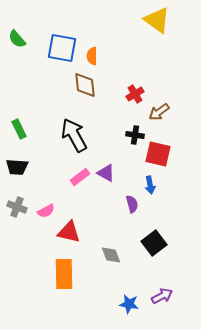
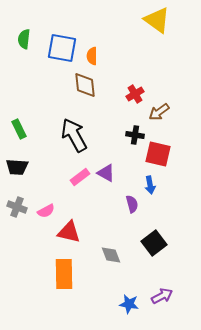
green semicircle: moved 7 px right; rotated 48 degrees clockwise
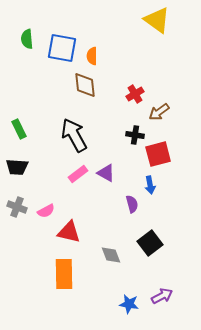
green semicircle: moved 3 px right; rotated 12 degrees counterclockwise
red square: rotated 28 degrees counterclockwise
pink rectangle: moved 2 px left, 3 px up
black square: moved 4 px left
